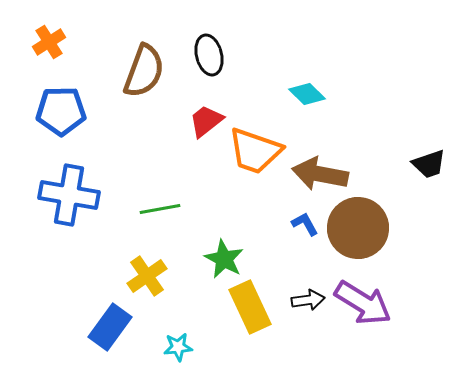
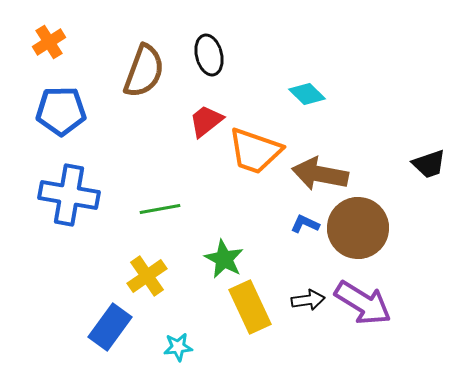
blue L-shape: rotated 36 degrees counterclockwise
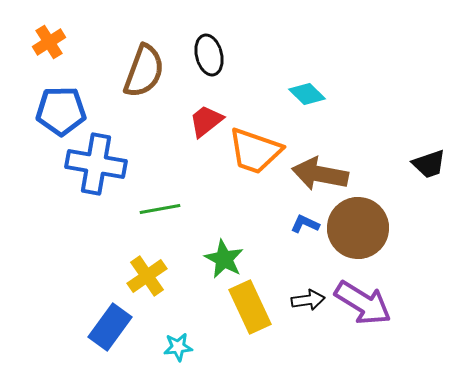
blue cross: moved 27 px right, 31 px up
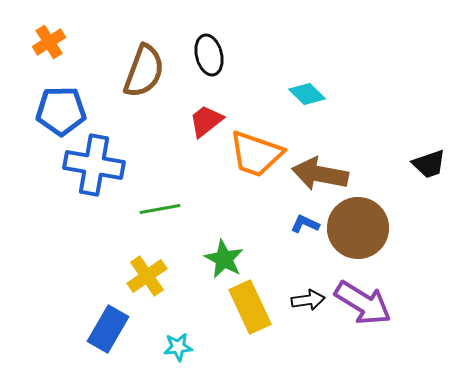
orange trapezoid: moved 1 px right, 3 px down
blue cross: moved 2 px left, 1 px down
blue rectangle: moved 2 px left, 2 px down; rotated 6 degrees counterclockwise
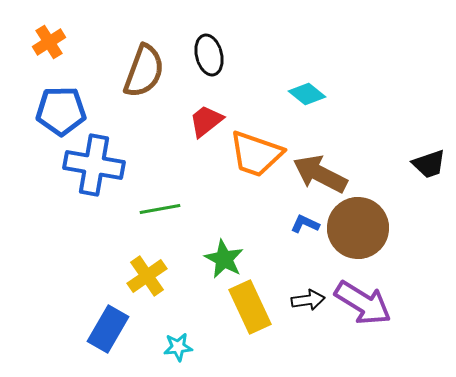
cyan diamond: rotated 6 degrees counterclockwise
brown arrow: rotated 16 degrees clockwise
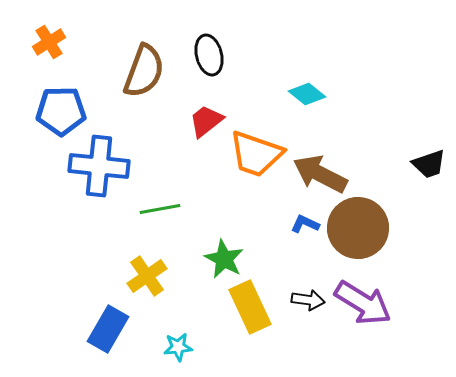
blue cross: moved 5 px right, 1 px down; rotated 4 degrees counterclockwise
black arrow: rotated 16 degrees clockwise
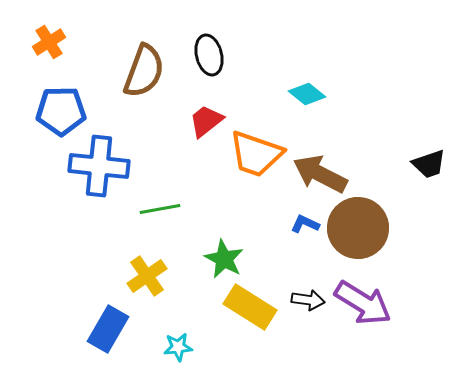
yellow rectangle: rotated 33 degrees counterclockwise
